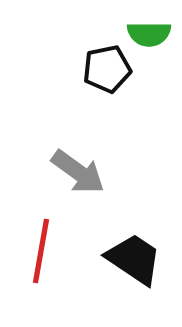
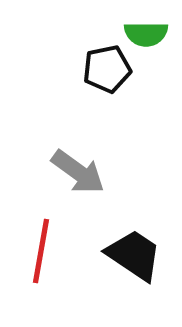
green semicircle: moved 3 px left
black trapezoid: moved 4 px up
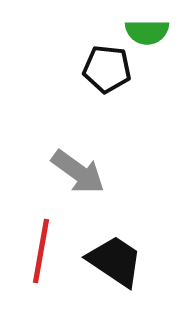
green semicircle: moved 1 px right, 2 px up
black pentagon: rotated 18 degrees clockwise
black trapezoid: moved 19 px left, 6 px down
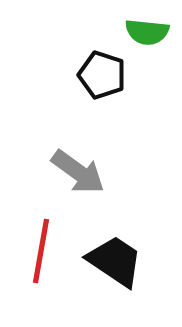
green semicircle: rotated 6 degrees clockwise
black pentagon: moved 5 px left, 6 px down; rotated 12 degrees clockwise
